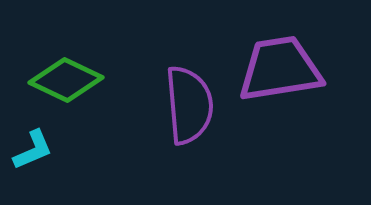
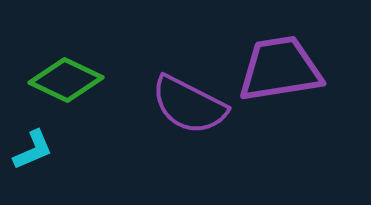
purple semicircle: rotated 122 degrees clockwise
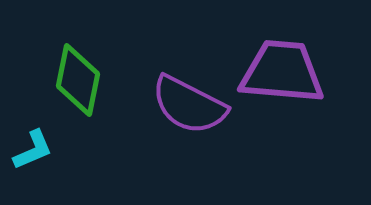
purple trapezoid: moved 2 px right, 3 px down; rotated 14 degrees clockwise
green diamond: moved 12 px right; rotated 76 degrees clockwise
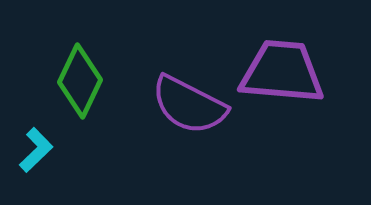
green diamond: moved 2 px right, 1 px down; rotated 14 degrees clockwise
cyan L-shape: moved 3 px right; rotated 21 degrees counterclockwise
